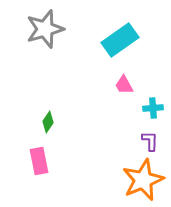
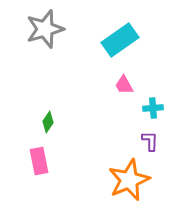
orange star: moved 14 px left
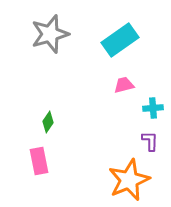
gray star: moved 5 px right, 5 px down
pink trapezoid: rotated 105 degrees clockwise
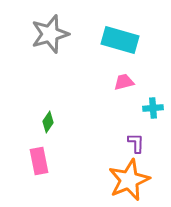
cyan rectangle: rotated 51 degrees clockwise
pink trapezoid: moved 3 px up
purple L-shape: moved 14 px left, 2 px down
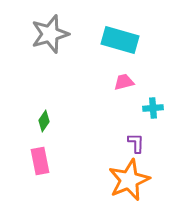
green diamond: moved 4 px left, 1 px up
pink rectangle: moved 1 px right
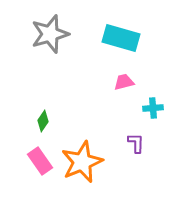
cyan rectangle: moved 1 px right, 2 px up
green diamond: moved 1 px left
pink rectangle: rotated 24 degrees counterclockwise
orange star: moved 47 px left, 18 px up
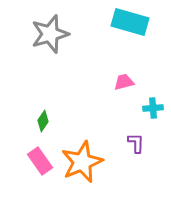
cyan rectangle: moved 9 px right, 16 px up
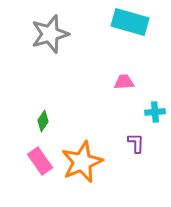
pink trapezoid: rotated 10 degrees clockwise
cyan cross: moved 2 px right, 4 px down
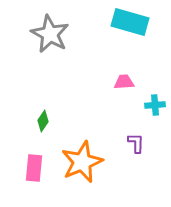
gray star: rotated 27 degrees counterclockwise
cyan cross: moved 7 px up
pink rectangle: moved 6 px left, 7 px down; rotated 40 degrees clockwise
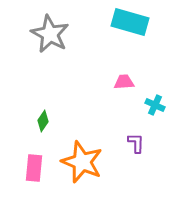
cyan cross: rotated 30 degrees clockwise
orange star: rotated 27 degrees counterclockwise
